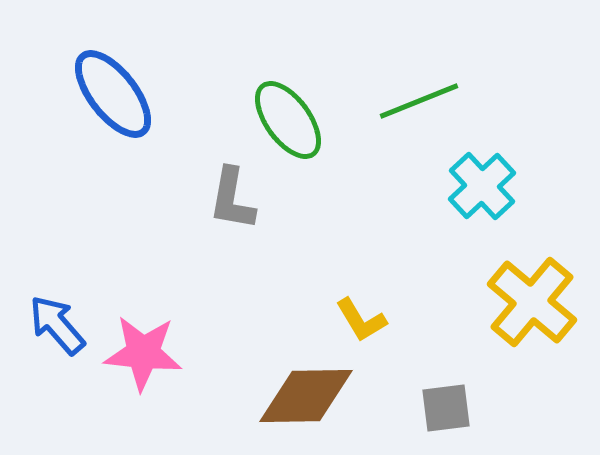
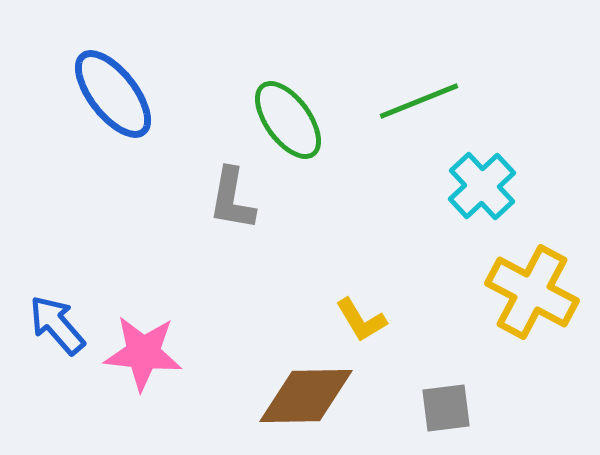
yellow cross: moved 10 px up; rotated 12 degrees counterclockwise
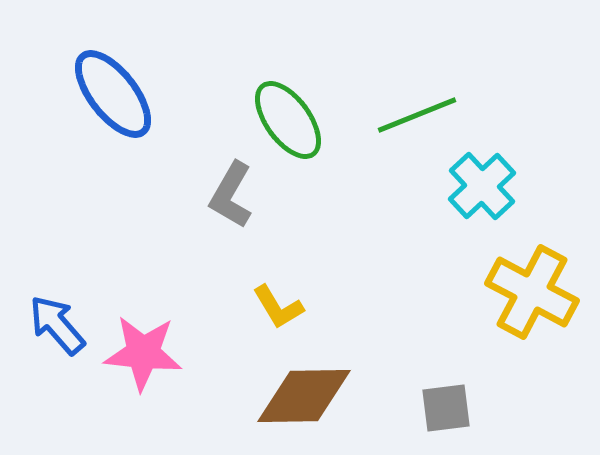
green line: moved 2 px left, 14 px down
gray L-shape: moved 1 px left, 4 px up; rotated 20 degrees clockwise
yellow L-shape: moved 83 px left, 13 px up
brown diamond: moved 2 px left
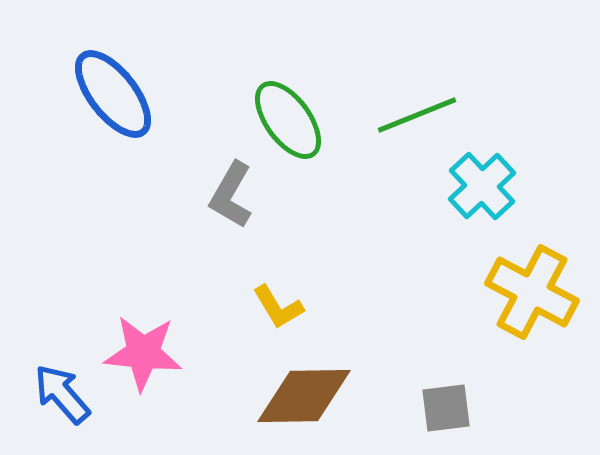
blue arrow: moved 5 px right, 69 px down
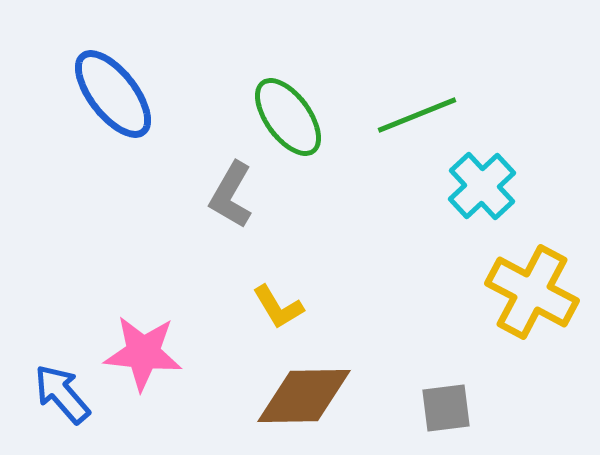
green ellipse: moved 3 px up
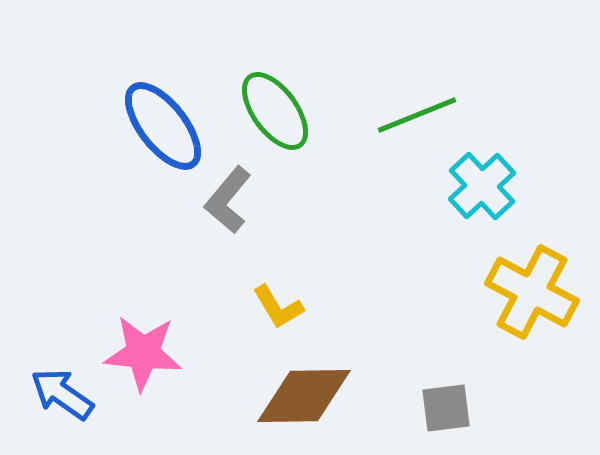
blue ellipse: moved 50 px right, 32 px down
green ellipse: moved 13 px left, 6 px up
gray L-shape: moved 3 px left, 5 px down; rotated 10 degrees clockwise
blue arrow: rotated 14 degrees counterclockwise
